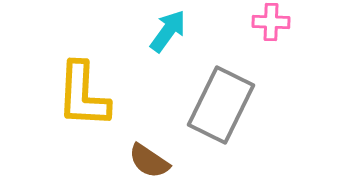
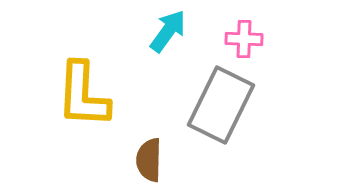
pink cross: moved 27 px left, 17 px down
brown semicircle: moved 1 px up; rotated 57 degrees clockwise
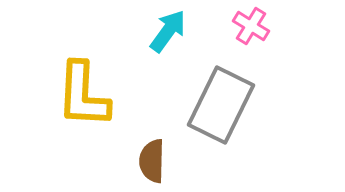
pink cross: moved 7 px right, 13 px up; rotated 30 degrees clockwise
brown semicircle: moved 3 px right, 1 px down
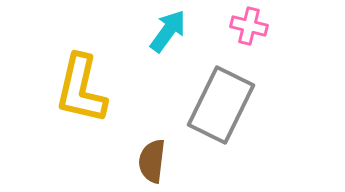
pink cross: moved 2 px left; rotated 18 degrees counterclockwise
yellow L-shape: moved 2 px left, 6 px up; rotated 10 degrees clockwise
brown semicircle: rotated 6 degrees clockwise
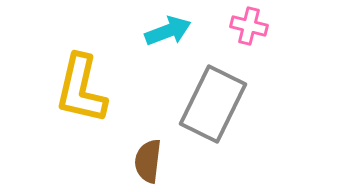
cyan arrow: rotated 33 degrees clockwise
gray rectangle: moved 8 px left, 1 px up
brown semicircle: moved 4 px left
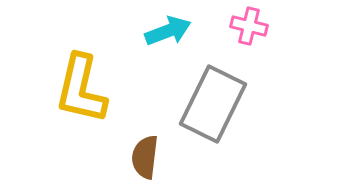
brown semicircle: moved 3 px left, 4 px up
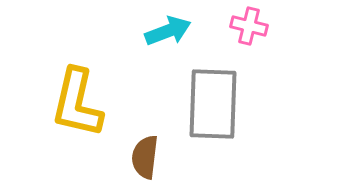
yellow L-shape: moved 4 px left, 14 px down
gray rectangle: rotated 24 degrees counterclockwise
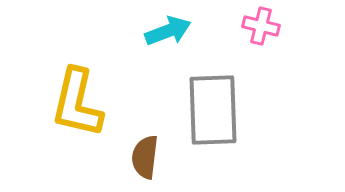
pink cross: moved 12 px right
gray rectangle: moved 6 px down; rotated 4 degrees counterclockwise
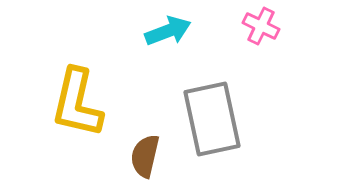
pink cross: rotated 12 degrees clockwise
gray rectangle: moved 1 px left, 9 px down; rotated 10 degrees counterclockwise
brown semicircle: moved 1 px up; rotated 6 degrees clockwise
